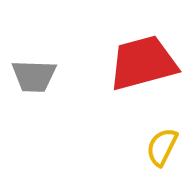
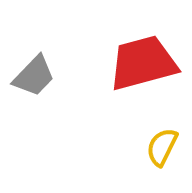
gray trapezoid: rotated 48 degrees counterclockwise
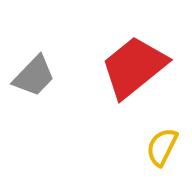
red trapezoid: moved 9 px left, 4 px down; rotated 24 degrees counterclockwise
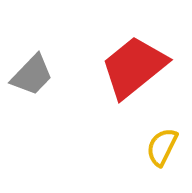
gray trapezoid: moved 2 px left, 1 px up
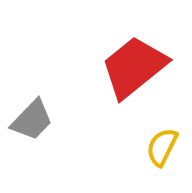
gray trapezoid: moved 45 px down
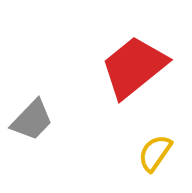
yellow semicircle: moved 7 px left, 6 px down; rotated 9 degrees clockwise
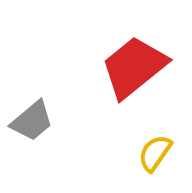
gray trapezoid: moved 1 px down; rotated 6 degrees clockwise
